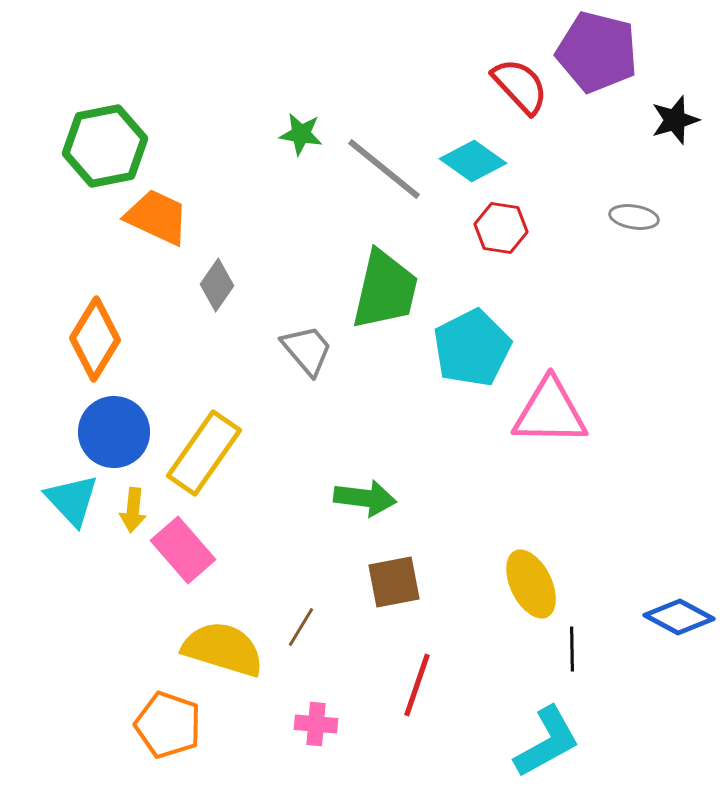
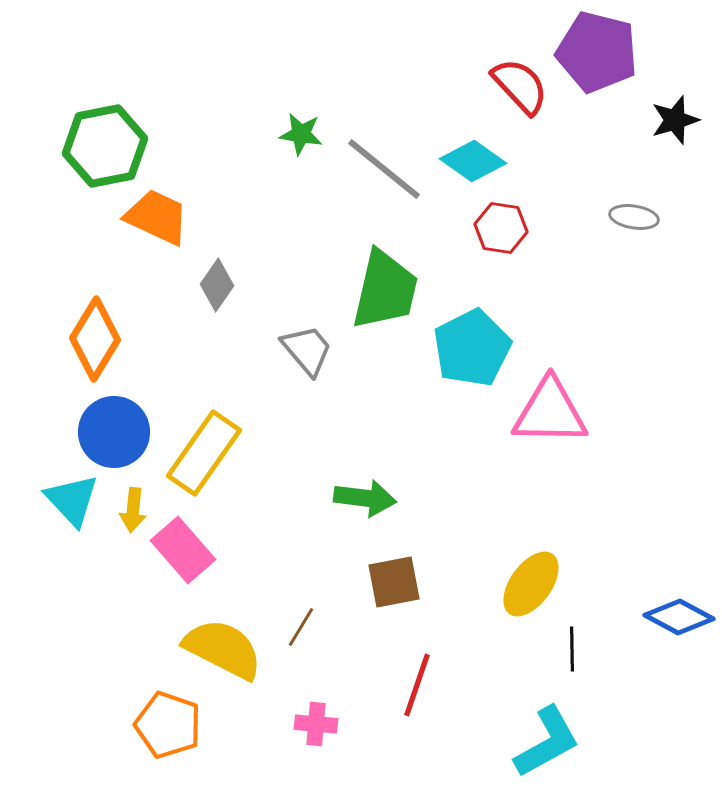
yellow ellipse: rotated 62 degrees clockwise
yellow semicircle: rotated 10 degrees clockwise
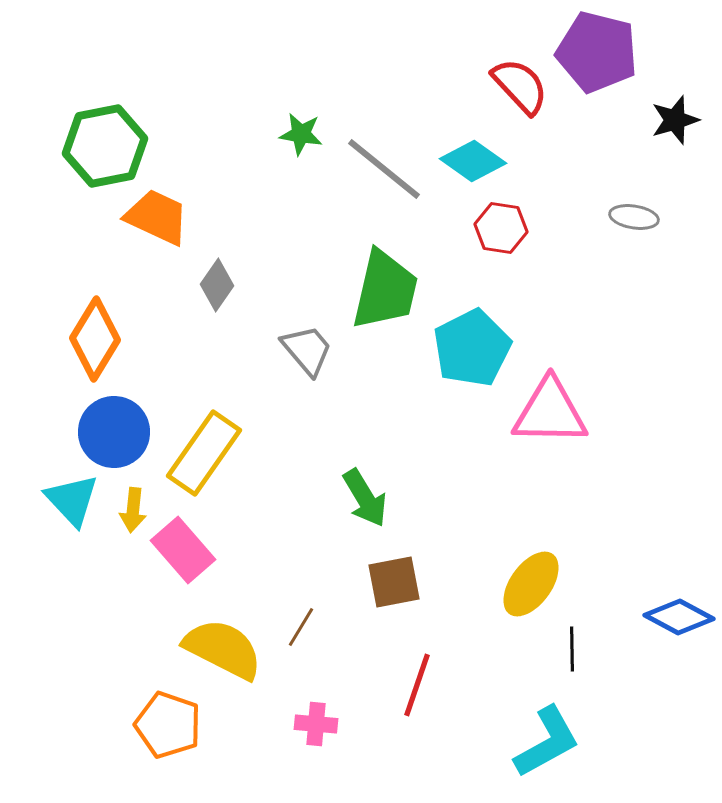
green arrow: rotated 52 degrees clockwise
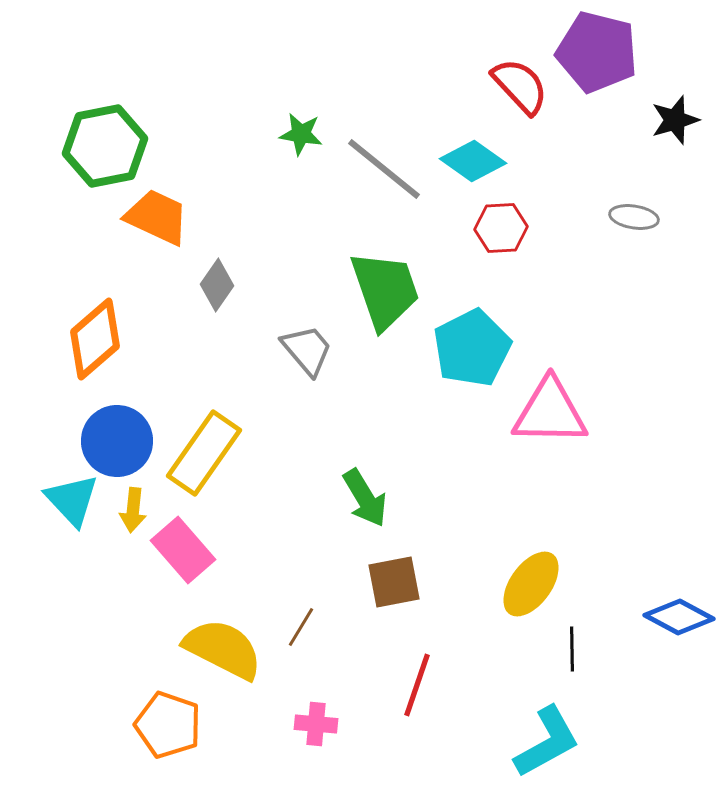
red hexagon: rotated 12 degrees counterclockwise
green trapezoid: rotated 32 degrees counterclockwise
orange diamond: rotated 18 degrees clockwise
blue circle: moved 3 px right, 9 px down
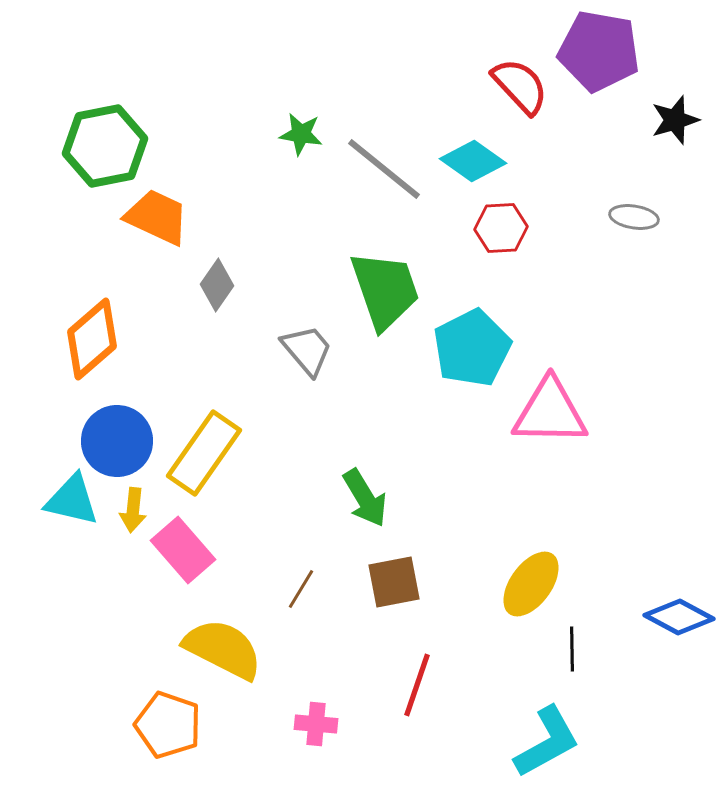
purple pentagon: moved 2 px right, 1 px up; rotated 4 degrees counterclockwise
orange diamond: moved 3 px left
cyan triangle: rotated 34 degrees counterclockwise
brown line: moved 38 px up
